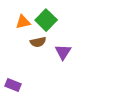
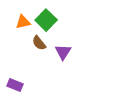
brown semicircle: moved 1 px right, 1 px down; rotated 63 degrees clockwise
purple rectangle: moved 2 px right
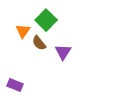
orange triangle: moved 9 px down; rotated 42 degrees counterclockwise
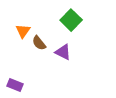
green square: moved 25 px right
purple triangle: rotated 36 degrees counterclockwise
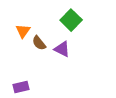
purple triangle: moved 1 px left, 3 px up
purple rectangle: moved 6 px right, 2 px down; rotated 35 degrees counterclockwise
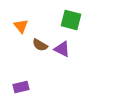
green square: rotated 30 degrees counterclockwise
orange triangle: moved 2 px left, 5 px up; rotated 14 degrees counterclockwise
brown semicircle: moved 1 px right, 2 px down; rotated 21 degrees counterclockwise
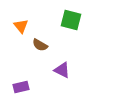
purple triangle: moved 21 px down
